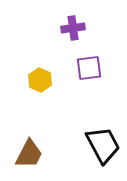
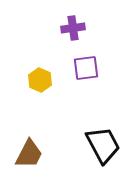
purple square: moved 3 px left
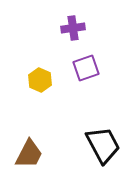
purple square: rotated 12 degrees counterclockwise
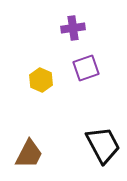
yellow hexagon: moved 1 px right
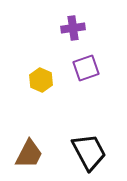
black trapezoid: moved 14 px left, 7 px down
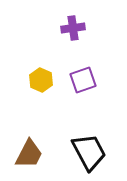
purple square: moved 3 px left, 12 px down
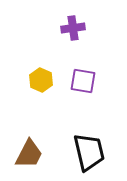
purple square: moved 1 px down; rotated 28 degrees clockwise
black trapezoid: rotated 15 degrees clockwise
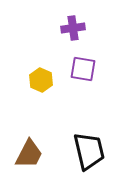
purple square: moved 12 px up
black trapezoid: moved 1 px up
